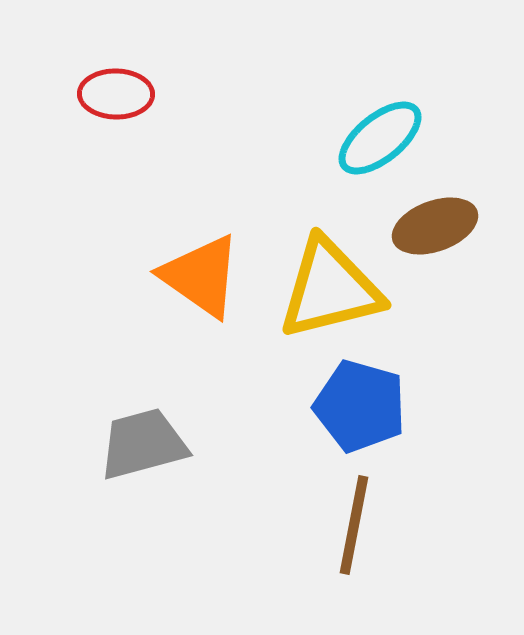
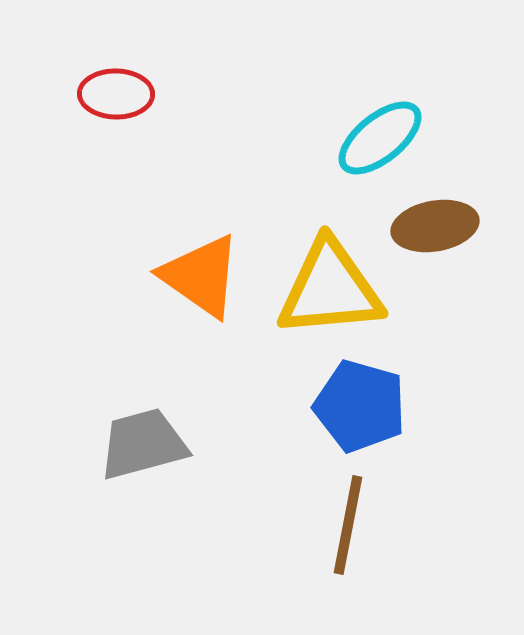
brown ellipse: rotated 10 degrees clockwise
yellow triangle: rotated 9 degrees clockwise
brown line: moved 6 px left
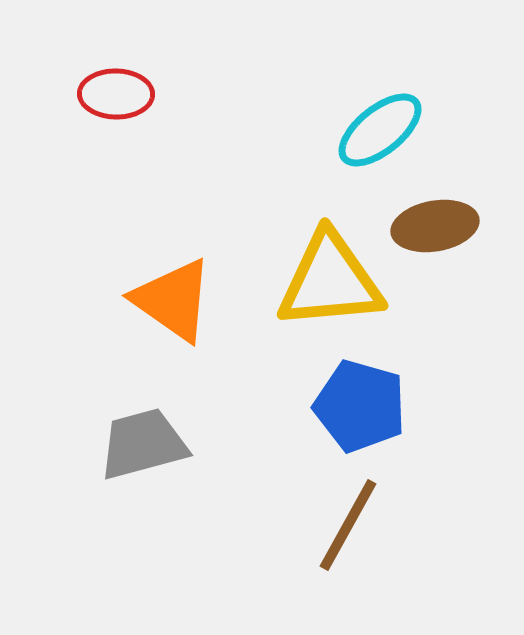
cyan ellipse: moved 8 px up
orange triangle: moved 28 px left, 24 px down
yellow triangle: moved 8 px up
brown line: rotated 18 degrees clockwise
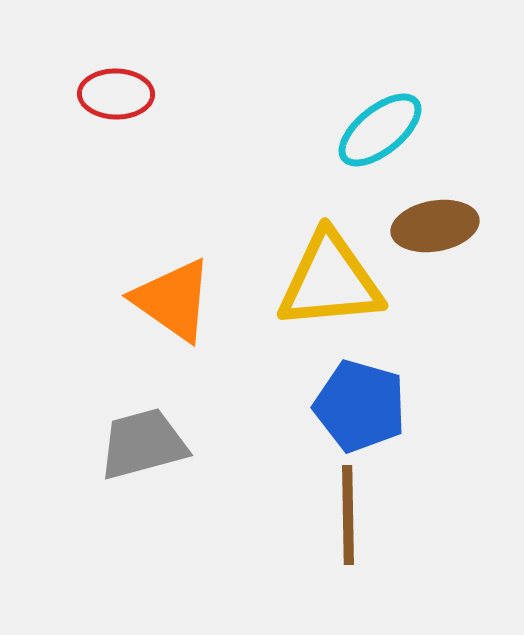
brown line: moved 10 px up; rotated 30 degrees counterclockwise
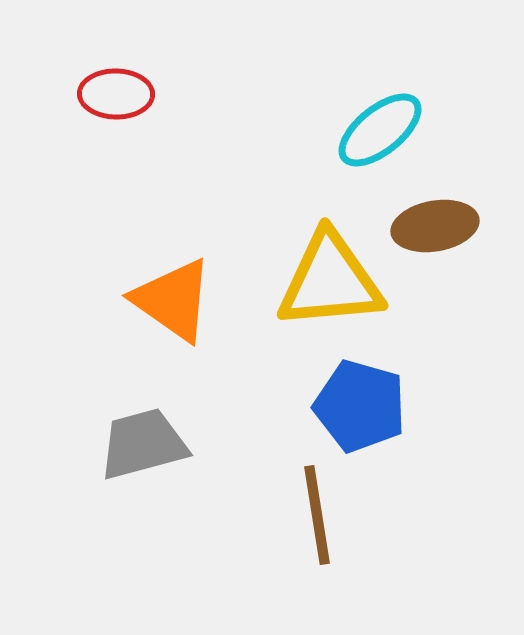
brown line: moved 31 px left; rotated 8 degrees counterclockwise
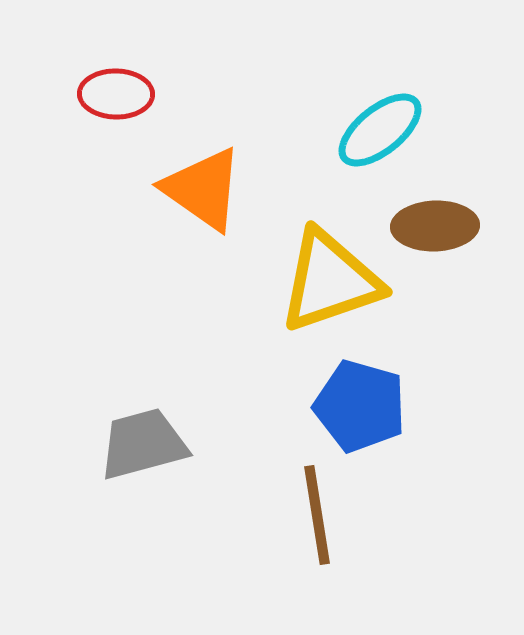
brown ellipse: rotated 8 degrees clockwise
yellow triangle: rotated 14 degrees counterclockwise
orange triangle: moved 30 px right, 111 px up
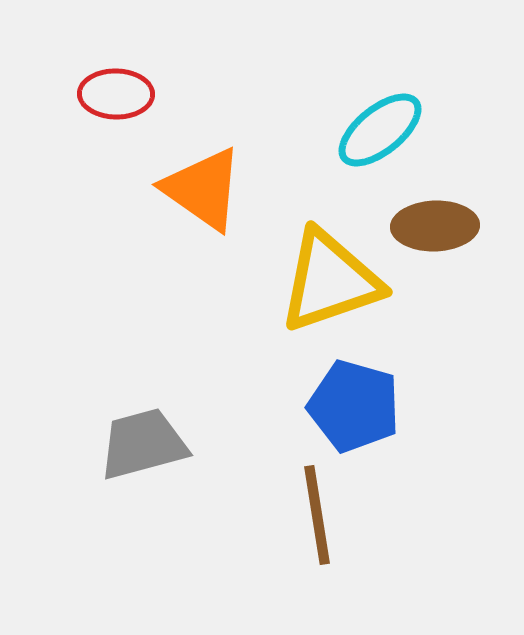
blue pentagon: moved 6 px left
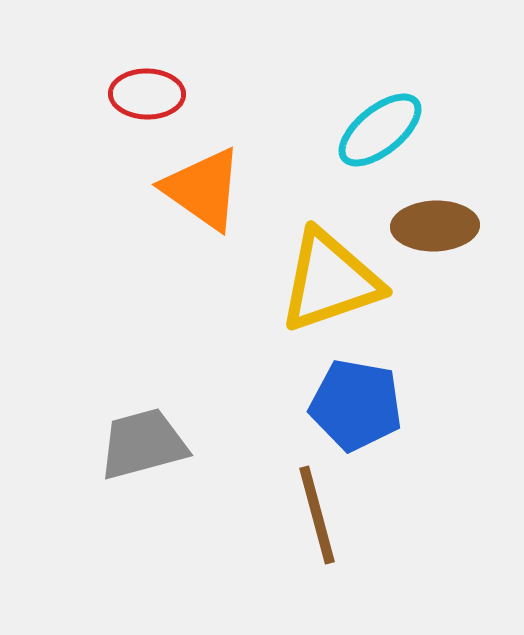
red ellipse: moved 31 px right
blue pentagon: moved 2 px right, 1 px up; rotated 6 degrees counterclockwise
brown line: rotated 6 degrees counterclockwise
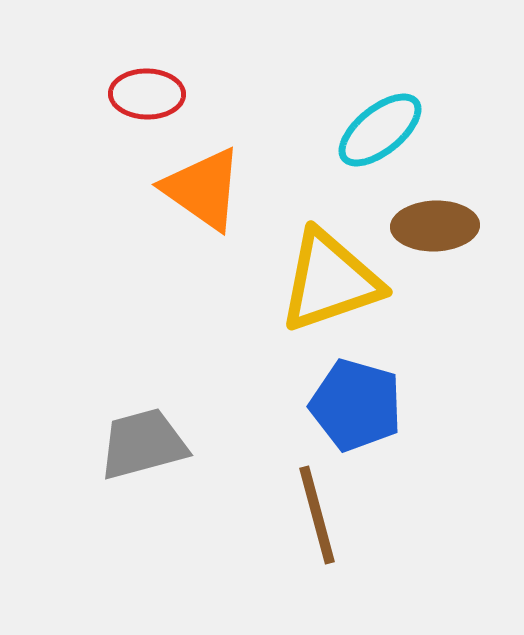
blue pentagon: rotated 6 degrees clockwise
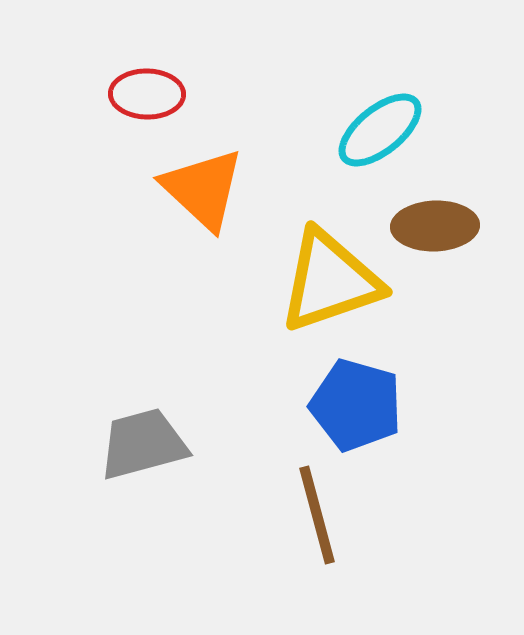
orange triangle: rotated 8 degrees clockwise
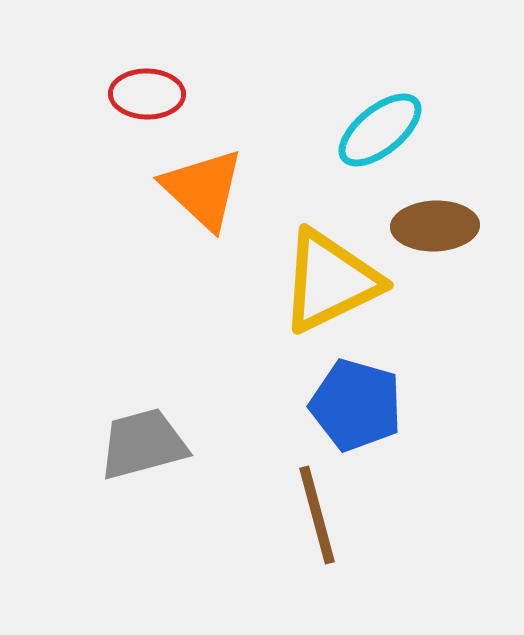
yellow triangle: rotated 7 degrees counterclockwise
